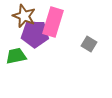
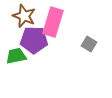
purple pentagon: moved 1 px left, 6 px down
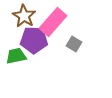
brown star: rotated 10 degrees clockwise
pink rectangle: rotated 24 degrees clockwise
gray square: moved 15 px left
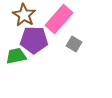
brown star: moved 1 px up
pink rectangle: moved 6 px right, 3 px up
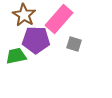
purple pentagon: moved 2 px right
gray square: rotated 14 degrees counterclockwise
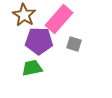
purple pentagon: moved 3 px right, 1 px down
green trapezoid: moved 16 px right, 12 px down
